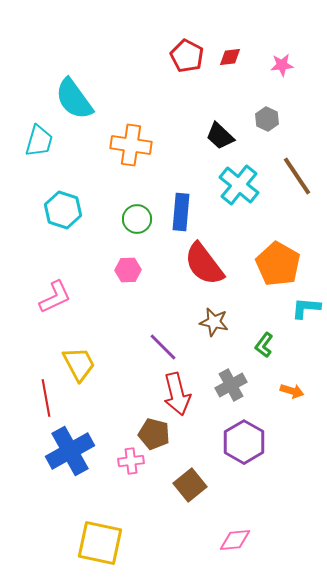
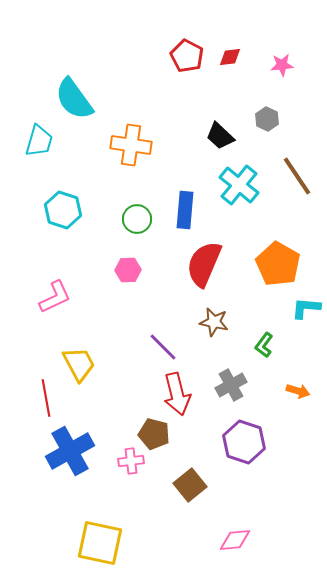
blue rectangle: moved 4 px right, 2 px up
red semicircle: rotated 60 degrees clockwise
orange arrow: moved 6 px right
purple hexagon: rotated 12 degrees counterclockwise
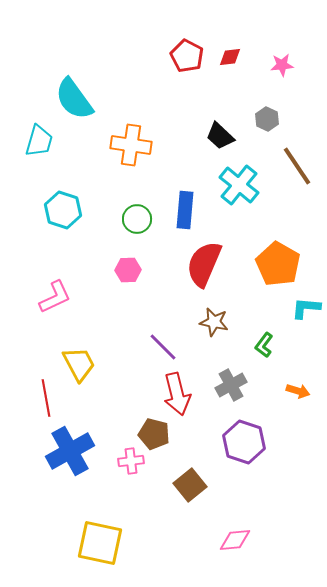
brown line: moved 10 px up
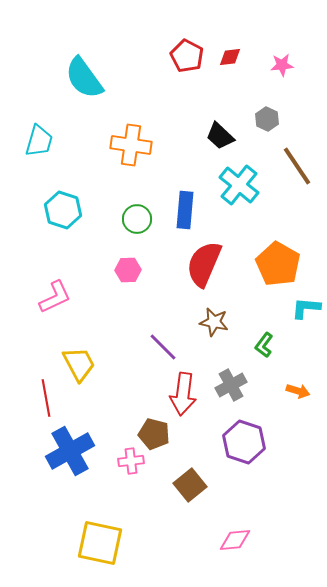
cyan semicircle: moved 10 px right, 21 px up
red arrow: moved 6 px right; rotated 21 degrees clockwise
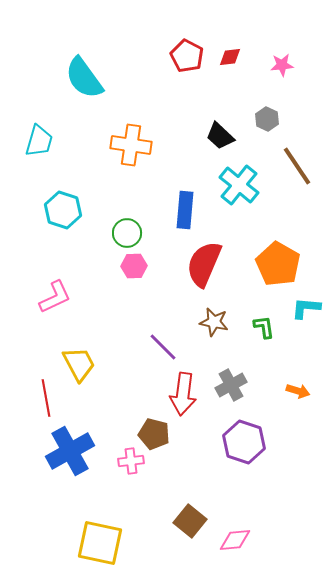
green circle: moved 10 px left, 14 px down
pink hexagon: moved 6 px right, 4 px up
green L-shape: moved 18 px up; rotated 135 degrees clockwise
brown square: moved 36 px down; rotated 12 degrees counterclockwise
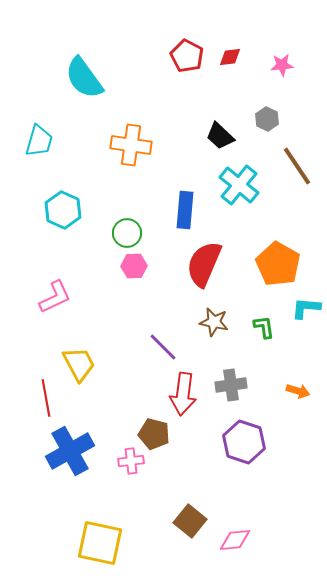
cyan hexagon: rotated 6 degrees clockwise
gray cross: rotated 20 degrees clockwise
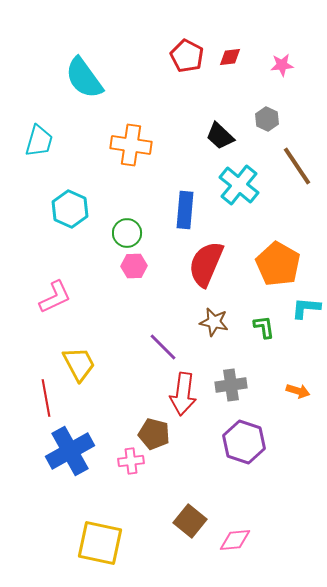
cyan hexagon: moved 7 px right, 1 px up
red semicircle: moved 2 px right
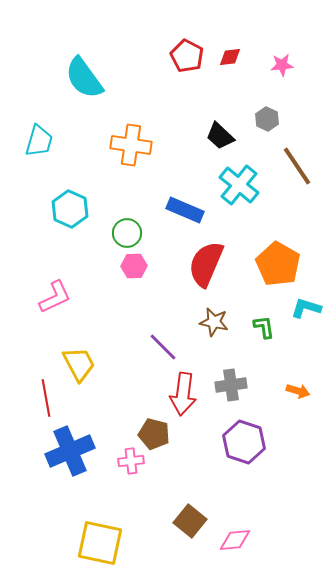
blue rectangle: rotated 72 degrees counterclockwise
cyan L-shape: rotated 12 degrees clockwise
blue cross: rotated 6 degrees clockwise
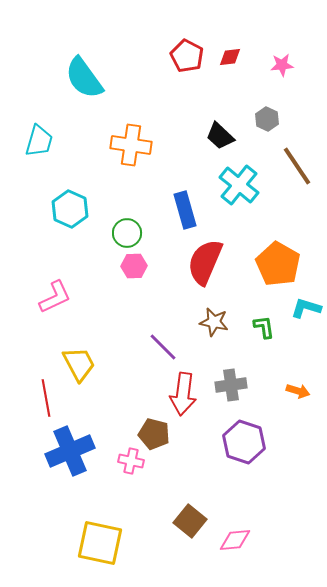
blue rectangle: rotated 51 degrees clockwise
red semicircle: moved 1 px left, 2 px up
pink cross: rotated 20 degrees clockwise
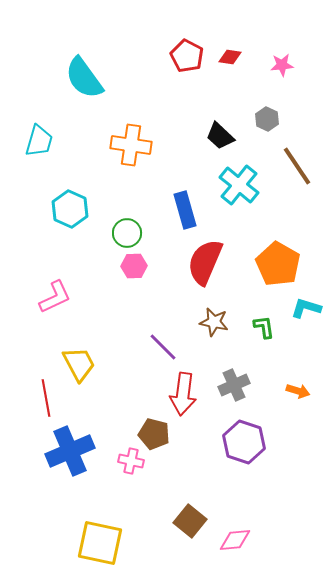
red diamond: rotated 15 degrees clockwise
gray cross: moved 3 px right; rotated 16 degrees counterclockwise
